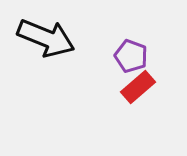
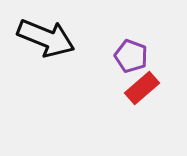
red rectangle: moved 4 px right, 1 px down
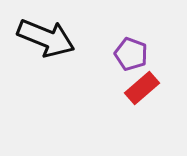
purple pentagon: moved 2 px up
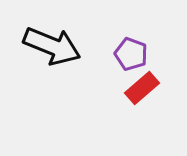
black arrow: moved 6 px right, 8 px down
